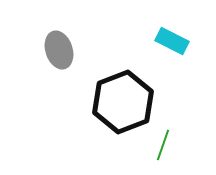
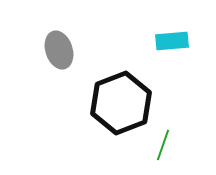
cyan rectangle: rotated 32 degrees counterclockwise
black hexagon: moved 2 px left, 1 px down
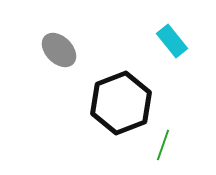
cyan rectangle: rotated 56 degrees clockwise
gray ellipse: rotated 27 degrees counterclockwise
